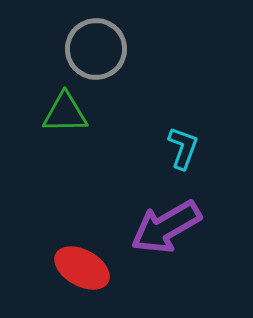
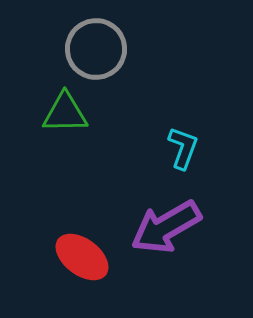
red ellipse: moved 11 px up; rotated 8 degrees clockwise
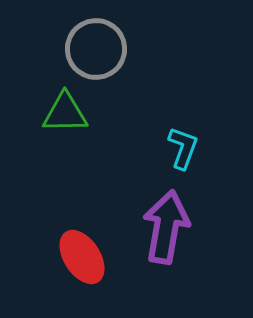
purple arrow: rotated 130 degrees clockwise
red ellipse: rotated 20 degrees clockwise
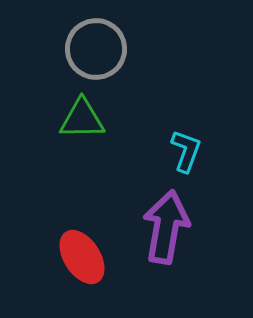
green triangle: moved 17 px right, 6 px down
cyan L-shape: moved 3 px right, 3 px down
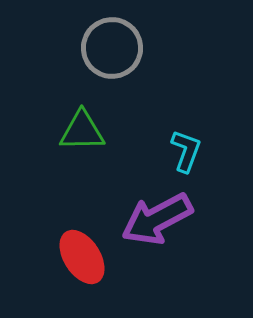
gray circle: moved 16 px right, 1 px up
green triangle: moved 12 px down
purple arrow: moved 9 px left, 8 px up; rotated 128 degrees counterclockwise
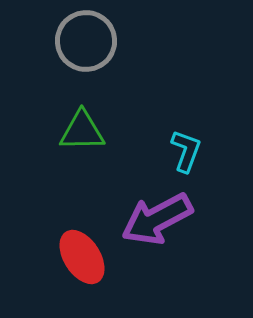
gray circle: moved 26 px left, 7 px up
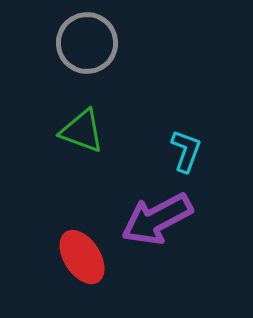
gray circle: moved 1 px right, 2 px down
green triangle: rotated 21 degrees clockwise
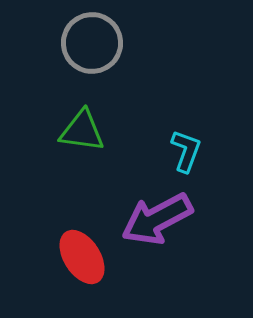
gray circle: moved 5 px right
green triangle: rotated 12 degrees counterclockwise
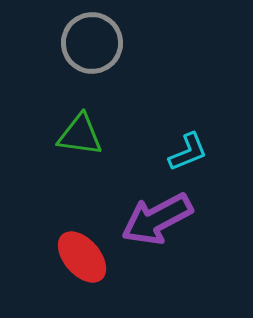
green triangle: moved 2 px left, 4 px down
cyan L-shape: moved 2 px right, 1 px down; rotated 48 degrees clockwise
red ellipse: rotated 8 degrees counterclockwise
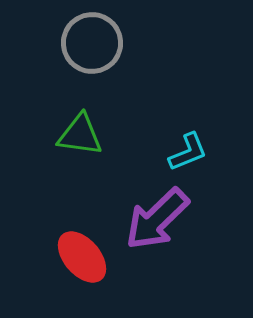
purple arrow: rotated 16 degrees counterclockwise
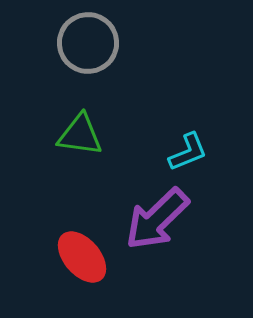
gray circle: moved 4 px left
